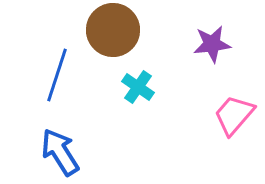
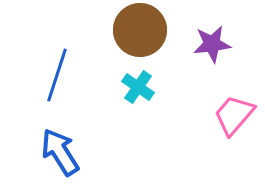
brown circle: moved 27 px right
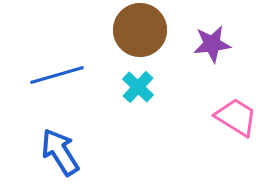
blue line: rotated 56 degrees clockwise
cyan cross: rotated 8 degrees clockwise
pink trapezoid: moved 2 px right, 2 px down; rotated 81 degrees clockwise
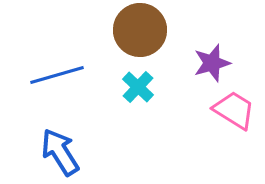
purple star: moved 19 px down; rotated 9 degrees counterclockwise
pink trapezoid: moved 2 px left, 7 px up
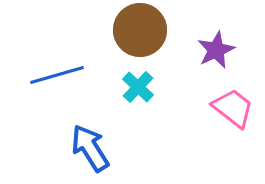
purple star: moved 4 px right, 13 px up; rotated 9 degrees counterclockwise
pink trapezoid: moved 1 px left, 2 px up; rotated 6 degrees clockwise
blue arrow: moved 30 px right, 4 px up
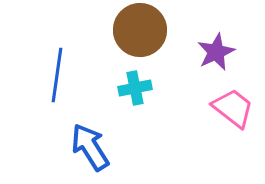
purple star: moved 2 px down
blue line: rotated 66 degrees counterclockwise
cyan cross: moved 3 px left, 1 px down; rotated 36 degrees clockwise
blue arrow: moved 1 px up
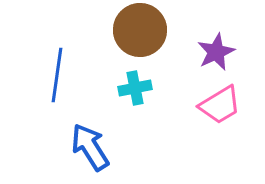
pink trapezoid: moved 13 px left, 3 px up; rotated 111 degrees clockwise
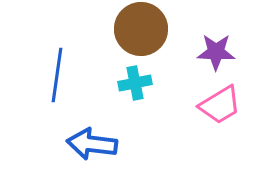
brown circle: moved 1 px right, 1 px up
purple star: rotated 27 degrees clockwise
cyan cross: moved 5 px up
blue arrow: moved 2 px right, 3 px up; rotated 51 degrees counterclockwise
